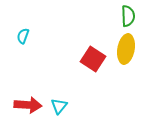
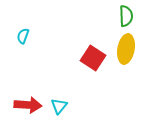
green semicircle: moved 2 px left
red square: moved 1 px up
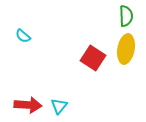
cyan semicircle: rotated 70 degrees counterclockwise
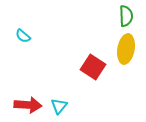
red square: moved 9 px down
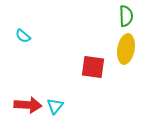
red square: rotated 25 degrees counterclockwise
cyan triangle: moved 4 px left
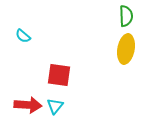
red square: moved 34 px left, 8 px down
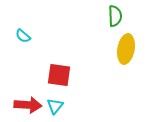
green semicircle: moved 11 px left
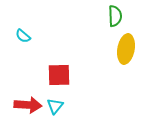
red square: rotated 10 degrees counterclockwise
